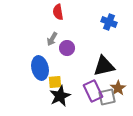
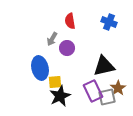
red semicircle: moved 12 px right, 9 px down
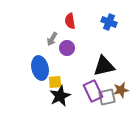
brown star: moved 3 px right, 2 px down; rotated 21 degrees clockwise
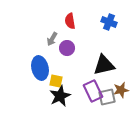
black triangle: moved 1 px up
yellow square: moved 1 px right, 1 px up; rotated 16 degrees clockwise
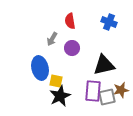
purple circle: moved 5 px right
purple rectangle: rotated 30 degrees clockwise
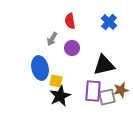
blue cross: rotated 21 degrees clockwise
